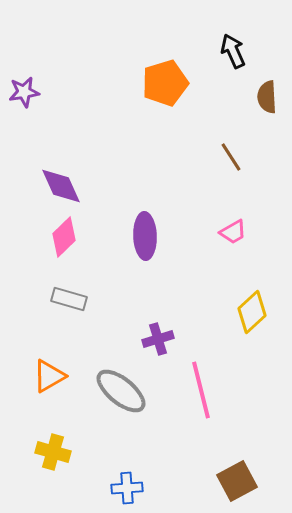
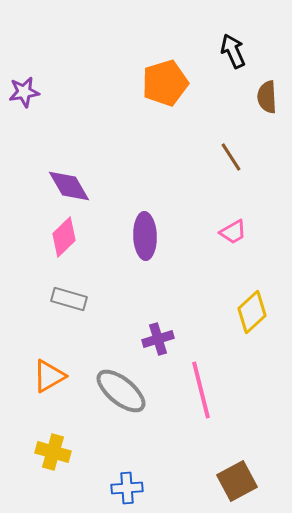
purple diamond: moved 8 px right; rotated 6 degrees counterclockwise
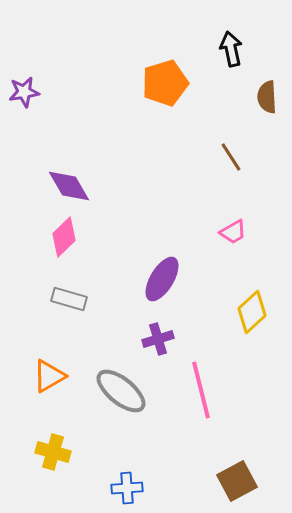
black arrow: moved 2 px left, 2 px up; rotated 12 degrees clockwise
purple ellipse: moved 17 px right, 43 px down; rotated 33 degrees clockwise
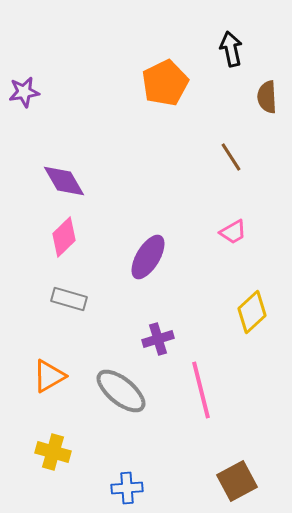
orange pentagon: rotated 9 degrees counterclockwise
purple diamond: moved 5 px left, 5 px up
purple ellipse: moved 14 px left, 22 px up
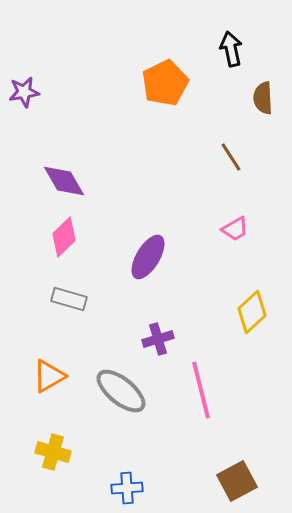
brown semicircle: moved 4 px left, 1 px down
pink trapezoid: moved 2 px right, 3 px up
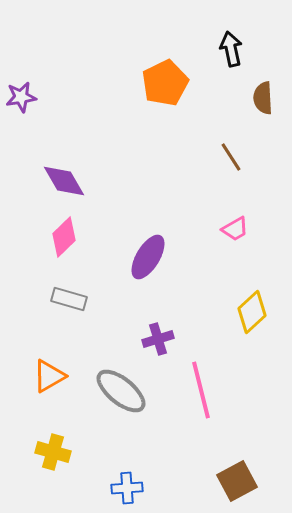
purple star: moved 3 px left, 5 px down
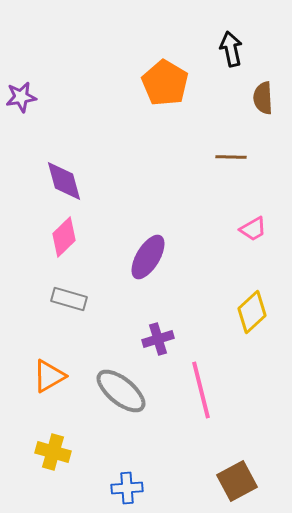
orange pentagon: rotated 15 degrees counterclockwise
brown line: rotated 56 degrees counterclockwise
purple diamond: rotated 15 degrees clockwise
pink trapezoid: moved 18 px right
